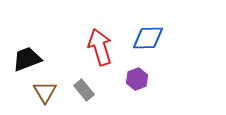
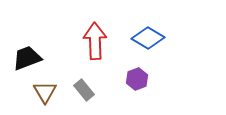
blue diamond: rotated 32 degrees clockwise
red arrow: moved 5 px left, 6 px up; rotated 15 degrees clockwise
black trapezoid: moved 1 px up
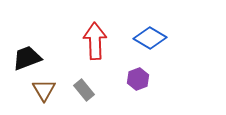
blue diamond: moved 2 px right
purple hexagon: moved 1 px right
brown triangle: moved 1 px left, 2 px up
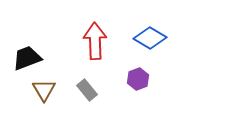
gray rectangle: moved 3 px right
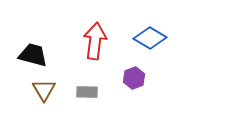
red arrow: rotated 9 degrees clockwise
black trapezoid: moved 6 px right, 3 px up; rotated 36 degrees clockwise
purple hexagon: moved 4 px left, 1 px up
gray rectangle: moved 2 px down; rotated 50 degrees counterclockwise
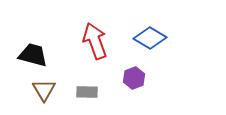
red arrow: rotated 27 degrees counterclockwise
